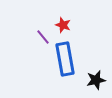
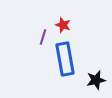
purple line: rotated 56 degrees clockwise
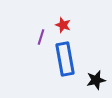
purple line: moved 2 px left
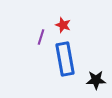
black star: rotated 12 degrees clockwise
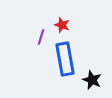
red star: moved 1 px left
black star: moved 4 px left; rotated 24 degrees clockwise
